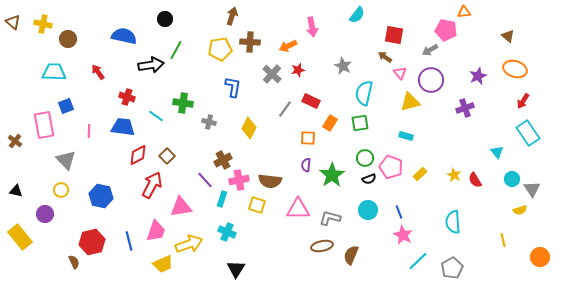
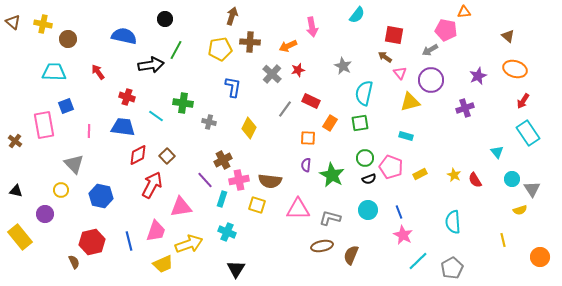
gray triangle at (66, 160): moved 8 px right, 4 px down
yellow rectangle at (420, 174): rotated 16 degrees clockwise
green star at (332, 175): rotated 10 degrees counterclockwise
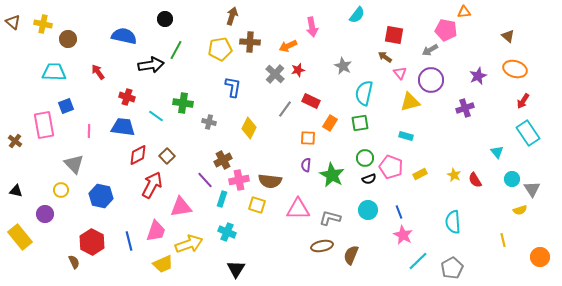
gray cross at (272, 74): moved 3 px right
red hexagon at (92, 242): rotated 20 degrees counterclockwise
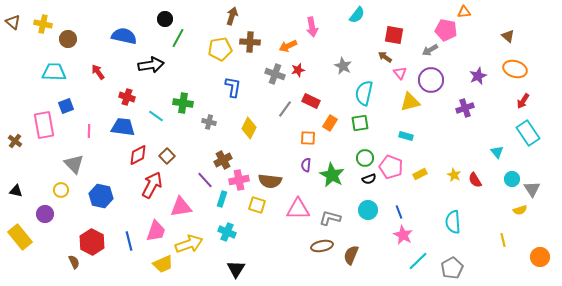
green line at (176, 50): moved 2 px right, 12 px up
gray cross at (275, 74): rotated 24 degrees counterclockwise
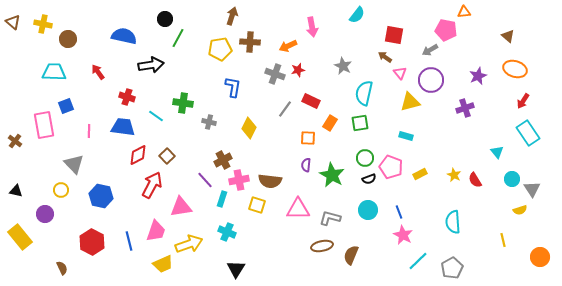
brown semicircle at (74, 262): moved 12 px left, 6 px down
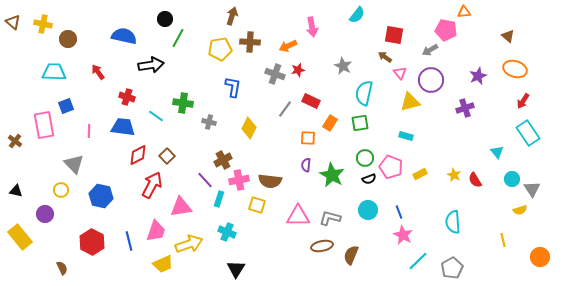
cyan rectangle at (222, 199): moved 3 px left
pink triangle at (298, 209): moved 7 px down
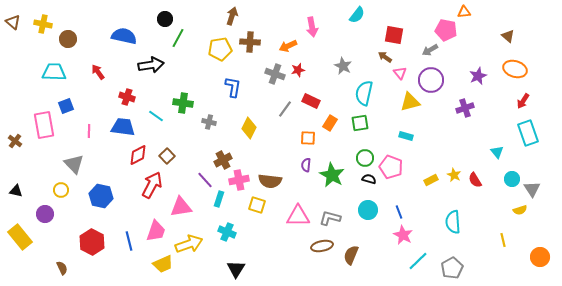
cyan rectangle at (528, 133): rotated 15 degrees clockwise
yellow rectangle at (420, 174): moved 11 px right, 6 px down
black semicircle at (369, 179): rotated 144 degrees counterclockwise
